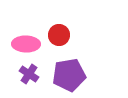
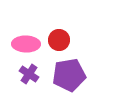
red circle: moved 5 px down
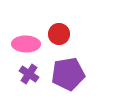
red circle: moved 6 px up
purple pentagon: moved 1 px left, 1 px up
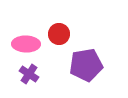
purple pentagon: moved 18 px right, 9 px up
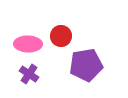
red circle: moved 2 px right, 2 px down
pink ellipse: moved 2 px right
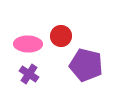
purple pentagon: rotated 24 degrees clockwise
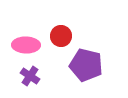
pink ellipse: moved 2 px left, 1 px down
purple cross: moved 1 px right, 2 px down
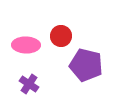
purple cross: moved 1 px left, 8 px down
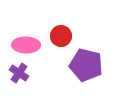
purple cross: moved 10 px left, 11 px up
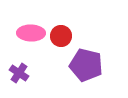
pink ellipse: moved 5 px right, 12 px up
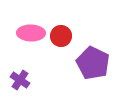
purple pentagon: moved 7 px right, 2 px up; rotated 12 degrees clockwise
purple cross: moved 1 px right, 7 px down
